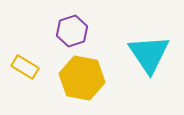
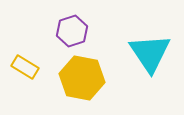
cyan triangle: moved 1 px right, 1 px up
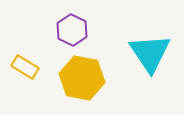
purple hexagon: moved 1 px up; rotated 16 degrees counterclockwise
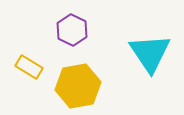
yellow rectangle: moved 4 px right
yellow hexagon: moved 4 px left, 8 px down; rotated 21 degrees counterclockwise
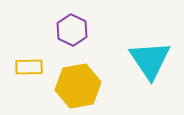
cyan triangle: moved 7 px down
yellow rectangle: rotated 32 degrees counterclockwise
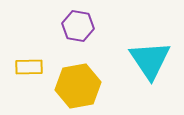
purple hexagon: moved 6 px right, 4 px up; rotated 16 degrees counterclockwise
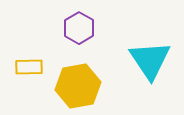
purple hexagon: moved 1 px right, 2 px down; rotated 20 degrees clockwise
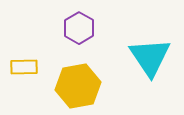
cyan triangle: moved 3 px up
yellow rectangle: moved 5 px left
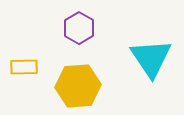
cyan triangle: moved 1 px right, 1 px down
yellow hexagon: rotated 6 degrees clockwise
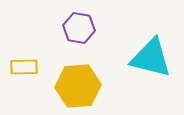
purple hexagon: rotated 20 degrees counterclockwise
cyan triangle: rotated 42 degrees counterclockwise
